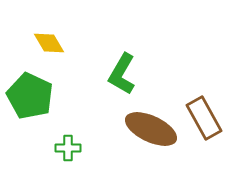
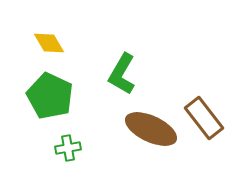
green pentagon: moved 20 px right
brown rectangle: rotated 9 degrees counterclockwise
green cross: rotated 10 degrees counterclockwise
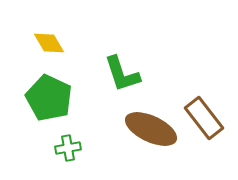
green L-shape: rotated 48 degrees counterclockwise
green pentagon: moved 1 px left, 2 px down
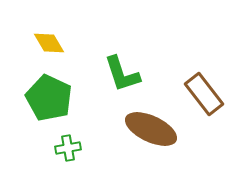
brown rectangle: moved 24 px up
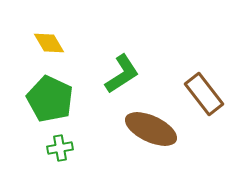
green L-shape: rotated 105 degrees counterclockwise
green pentagon: moved 1 px right, 1 px down
green cross: moved 8 px left
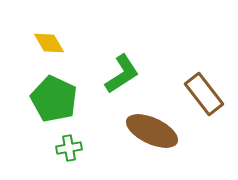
green pentagon: moved 4 px right
brown ellipse: moved 1 px right, 2 px down
green cross: moved 9 px right
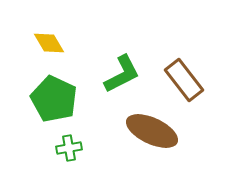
green L-shape: rotated 6 degrees clockwise
brown rectangle: moved 20 px left, 14 px up
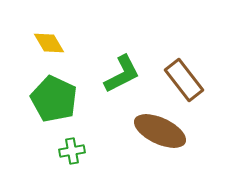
brown ellipse: moved 8 px right
green cross: moved 3 px right, 3 px down
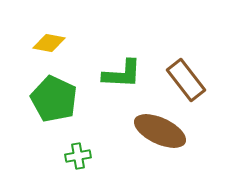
yellow diamond: rotated 48 degrees counterclockwise
green L-shape: rotated 30 degrees clockwise
brown rectangle: moved 2 px right
green cross: moved 6 px right, 5 px down
